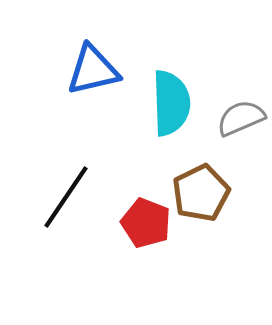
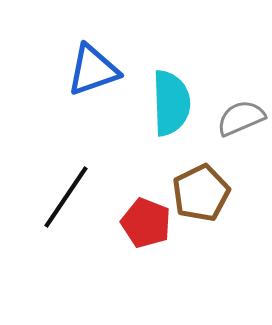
blue triangle: rotated 6 degrees counterclockwise
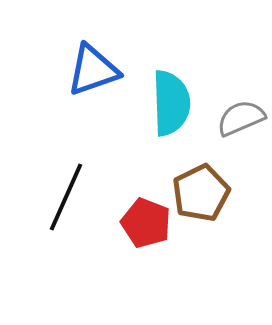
black line: rotated 10 degrees counterclockwise
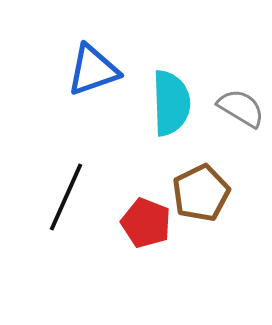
gray semicircle: moved 10 px up; rotated 54 degrees clockwise
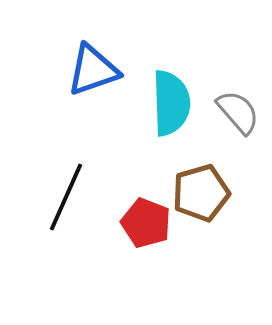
gray semicircle: moved 3 px left, 4 px down; rotated 18 degrees clockwise
brown pentagon: rotated 10 degrees clockwise
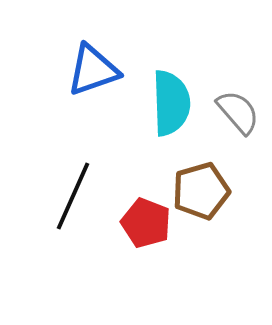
brown pentagon: moved 2 px up
black line: moved 7 px right, 1 px up
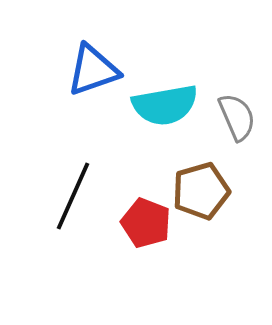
cyan semicircle: moved 6 px left, 2 px down; rotated 82 degrees clockwise
gray semicircle: moved 1 px left, 5 px down; rotated 18 degrees clockwise
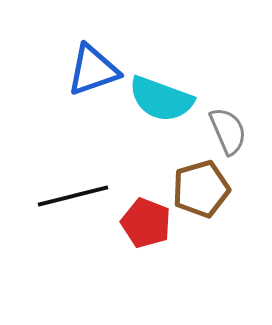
cyan semicircle: moved 4 px left, 6 px up; rotated 30 degrees clockwise
gray semicircle: moved 9 px left, 14 px down
brown pentagon: moved 2 px up
black line: rotated 52 degrees clockwise
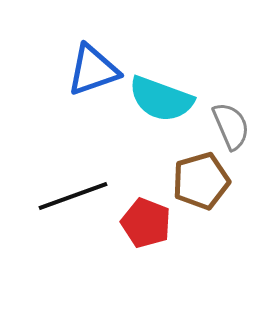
gray semicircle: moved 3 px right, 5 px up
brown pentagon: moved 8 px up
black line: rotated 6 degrees counterclockwise
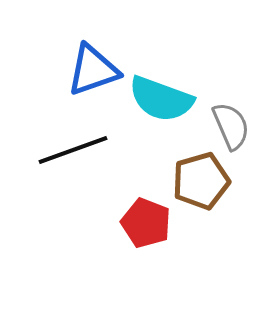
black line: moved 46 px up
